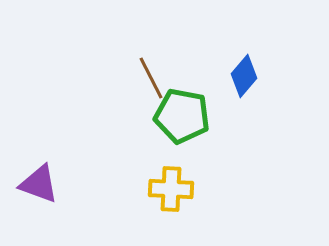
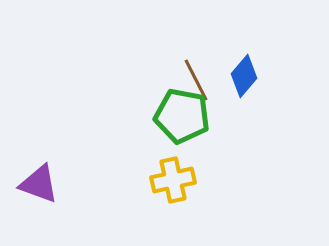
brown line: moved 45 px right, 2 px down
yellow cross: moved 2 px right, 9 px up; rotated 15 degrees counterclockwise
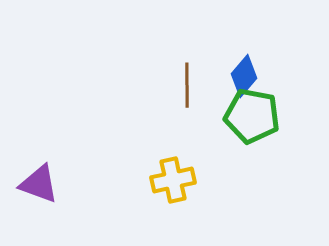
brown line: moved 9 px left, 5 px down; rotated 27 degrees clockwise
green pentagon: moved 70 px right
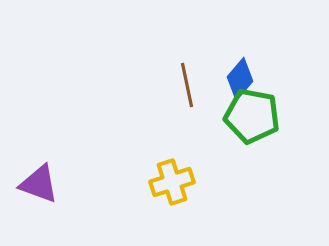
blue diamond: moved 4 px left, 3 px down
brown line: rotated 12 degrees counterclockwise
yellow cross: moved 1 px left, 2 px down; rotated 6 degrees counterclockwise
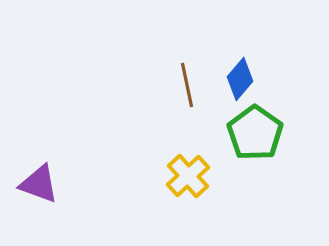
green pentagon: moved 3 px right, 17 px down; rotated 24 degrees clockwise
yellow cross: moved 16 px right, 6 px up; rotated 24 degrees counterclockwise
